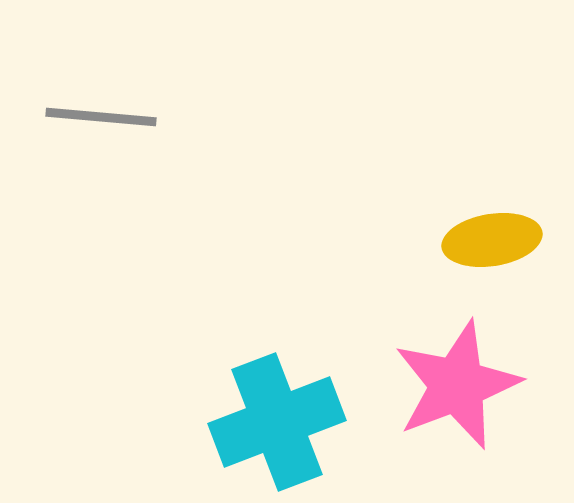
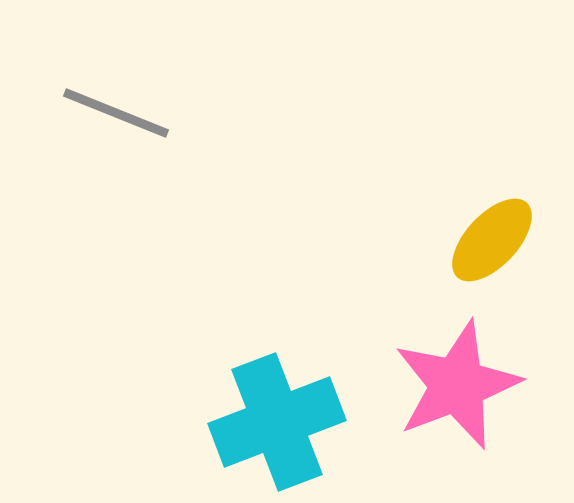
gray line: moved 15 px right, 4 px up; rotated 17 degrees clockwise
yellow ellipse: rotated 38 degrees counterclockwise
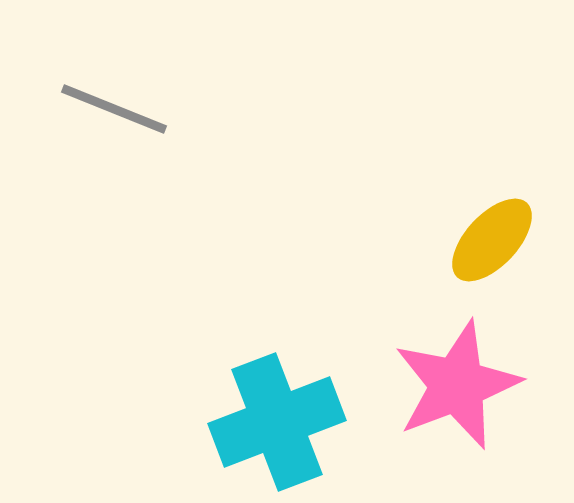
gray line: moved 2 px left, 4 px up
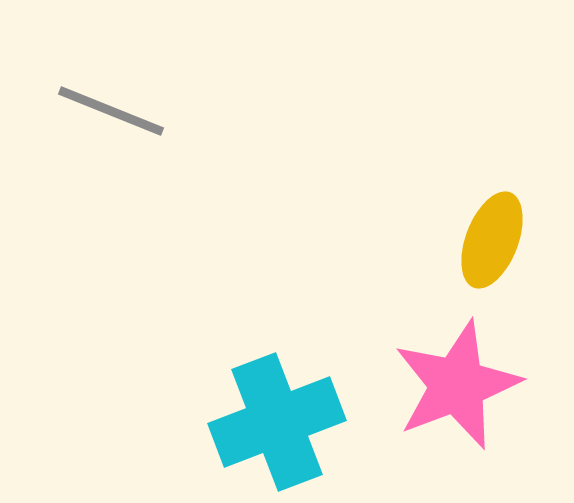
gray line: moved 3 px left, 2 px down
yellow ellipse: rotated 22 degrees counterclockwise
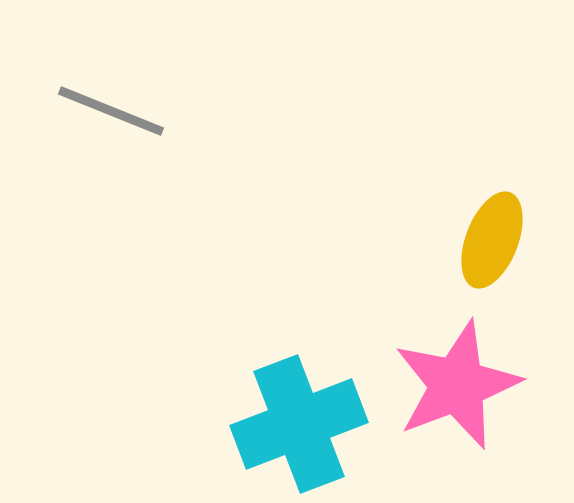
cyan cross: moved 22 px right, 2 px down
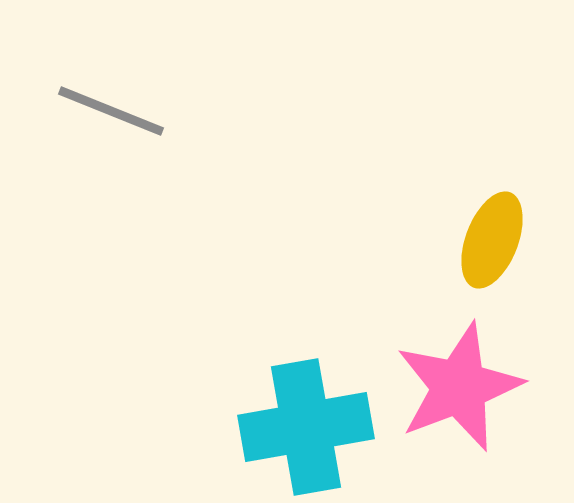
pink star: moved 2 px right, 2 px down
cyan cross: moved 7 px right, 3 px down; rotated 11 degrees clockwise
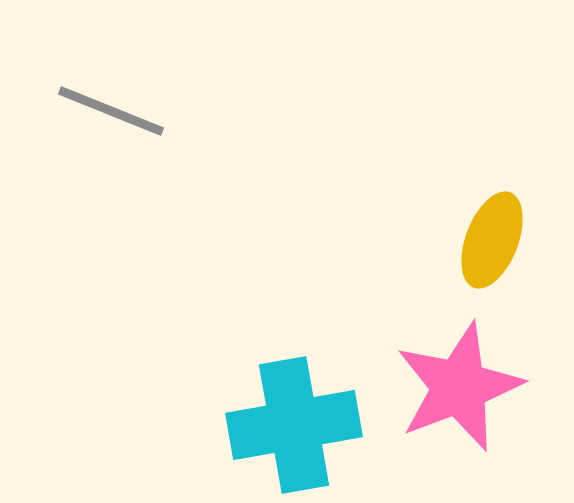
cyan cross: moved 12 px left, 2 px up
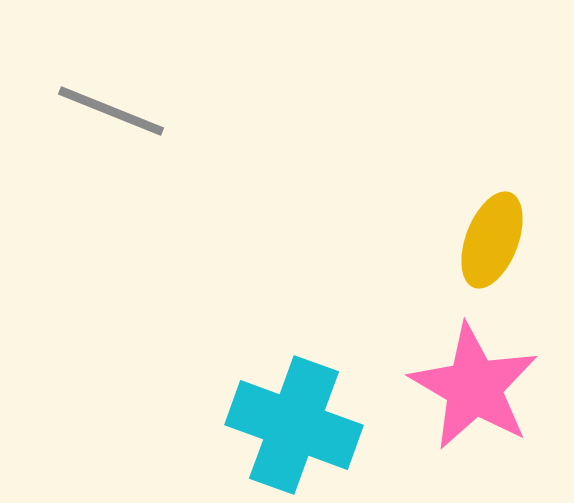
pink star: moved 15 px right; rotated 21 degrees counterclockwise
cyan cross: rotated 30 degrees clockwise
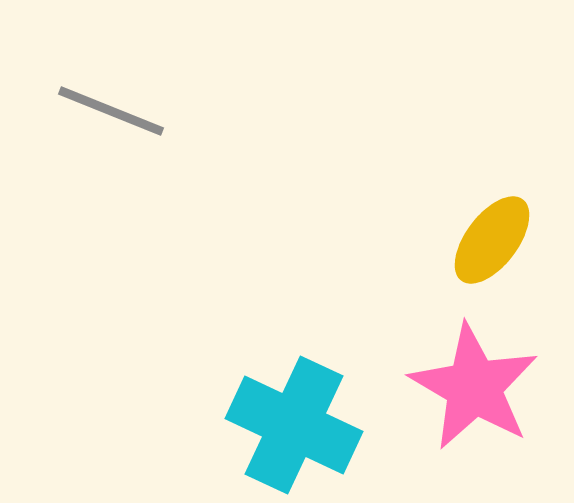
yellow ellipse: rotated 16 degrees clockwise
cyan cross: rotated 5 degrees clockwise
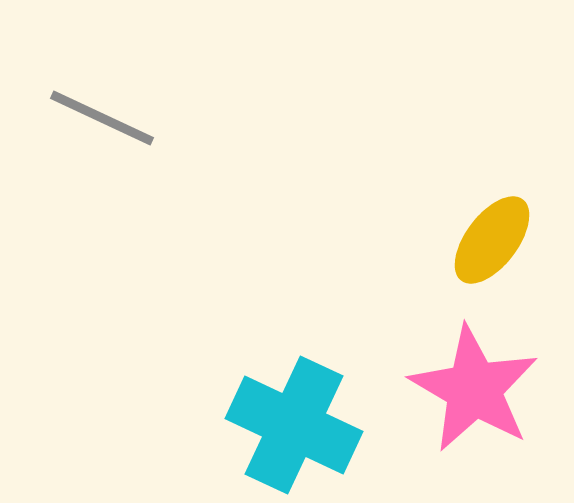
gray line: moved 9 px left, 7 px down; rotated 3 degrees clockwise
pink star: moved 2 px down
